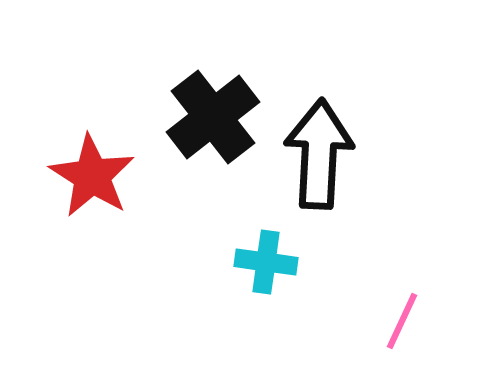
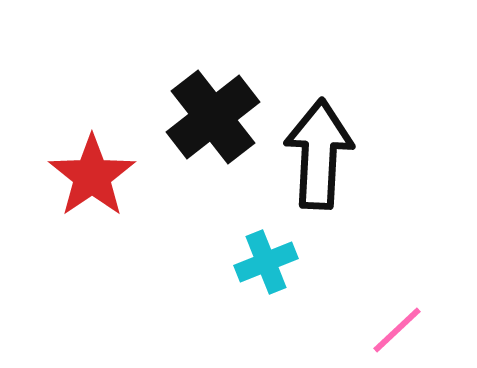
red star: rotated 6 degrees clockwise
cyan cross: rotated 30 degrees counterclockwise
pink line: moved 5 px left, 9 px down; rotated 22 degrees clockwise
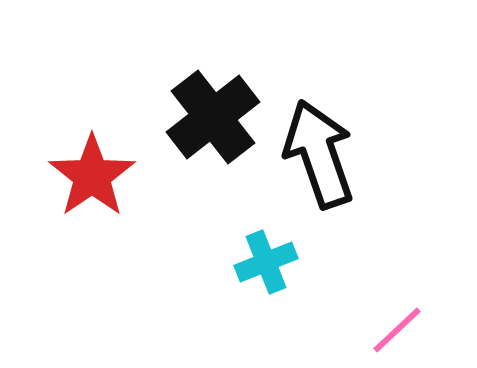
black arrow: rotated 22 degrees counterclockwise
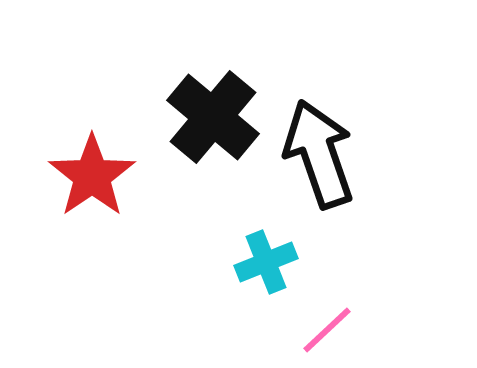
black cross: rotated 12 degrees counterclockwise
pink line: moved 70 px left
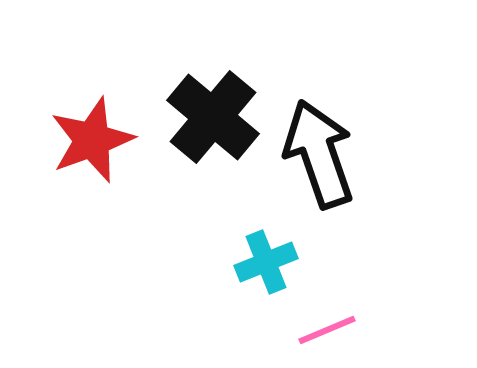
red star: moved 36 px up; rotated 14 degrees clockwise
pink line: rotated 20 degrees clockwise
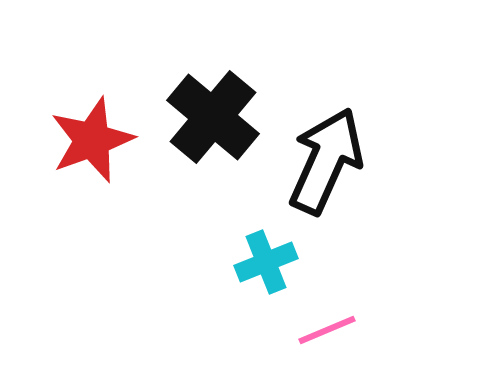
black arrow: moved 7 px right, 7 px down; rotated 43 degrees clockwise
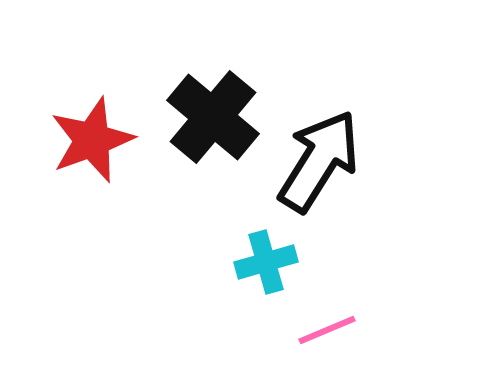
black arrow: moved 7 px left; rotated 8 degrees clockwise
cyan cross: rotated 6 degrees clockwise
